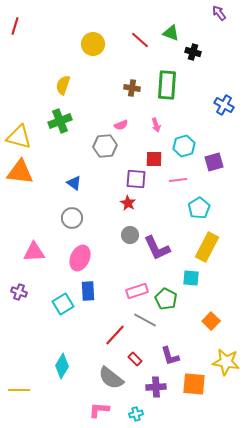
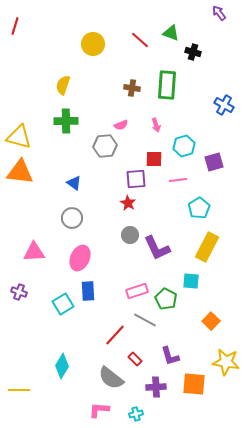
green cross at (60, 121): moved 6 px right; rotated 20 degrees clockwise
purple square at (136, 179): rotated 10 degrees counterclockwise
cyan square at (191, 278): moved 3 px down
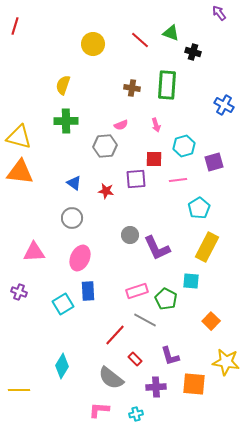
red star at (128, 203): moved 22 px left, 12 px up; rotated 21 degrees counterclockwise
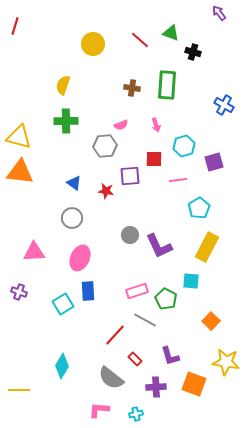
purple square at (136, 179): moved 6 px left, 3 px up
purple L-shape at (157, 248): moved 2 px right, 2 px up
orange square at (194, 384): rotated 15 degrees clockwise
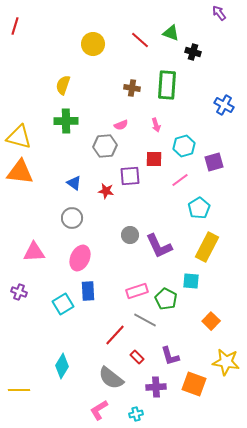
pink line at (178, 180): moved 2 px right; rotated 30 degrees counterclockwise
red rectangle at (135, 359): moved 2 px right, 2 px up
pink L-shape at (99, 410): rotated 35 degrees counterclockwise
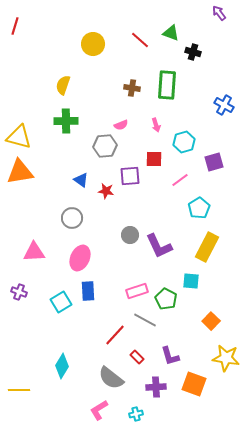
cyan hexagon at (184, 146): moved 4 px up
orange triangle at (20, 172): rotated 16 degrees counterclockwise
blue triangle at (74, 183): moved 7 px right, 3 px up
cyan square at (63, 304): moved 2 px left, 2 px up
yellow star at (226, 362): moved 4 px up
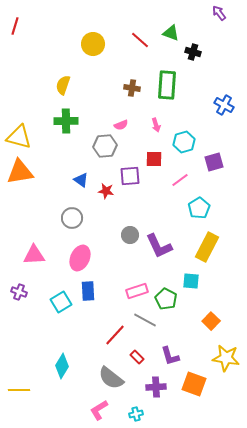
pink triangle at (34, 252): moved 3 px down
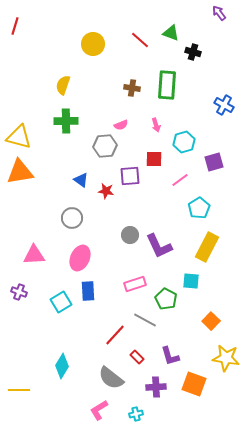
pink rectangle at (137, 291): moved 2 px left, 7 px up
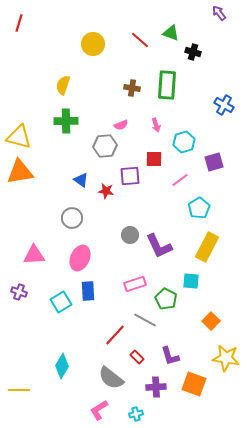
red line at (15, 26): moved 4 px right, 3 px up
